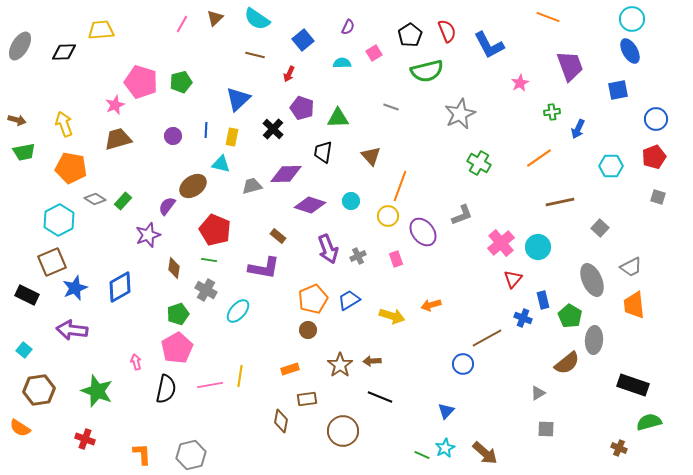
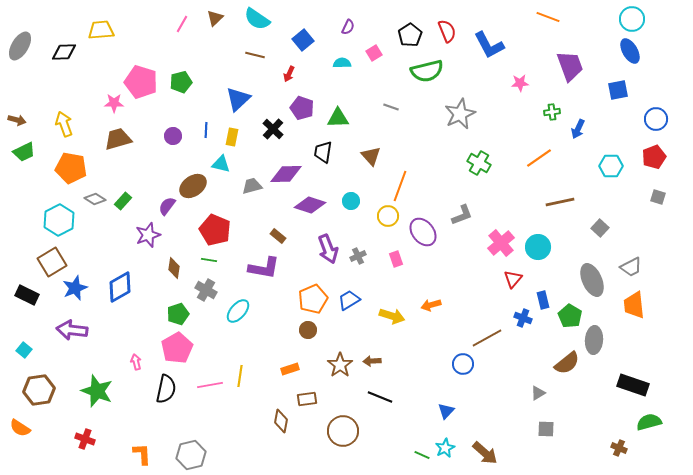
pink star at (520, 83): rotated 24 degrees clockwise
pink star at (115, 105): moved 1 px left, 2 px up; rotated 24 degrees clockwise
green trapezoid at (24, 152): rotated 15 degrees counterclockwise
brown square at (52, 262): rotated 8 degrees counterclockwise
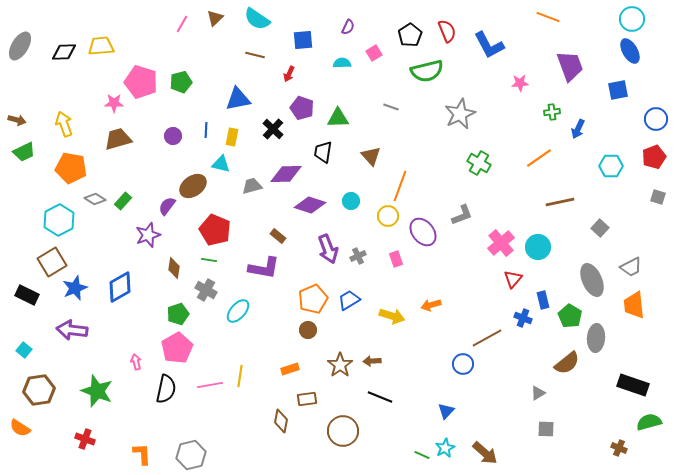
yellow trapezoid at (101, 30): moved 16 px down
blue square at (303, 40): rotated 35 degrees clockwise
blue triangle at (238, 99): rotated 32 degrees clockwise
gray ellipse at (594, 340): moved 2 px right, 2 px up
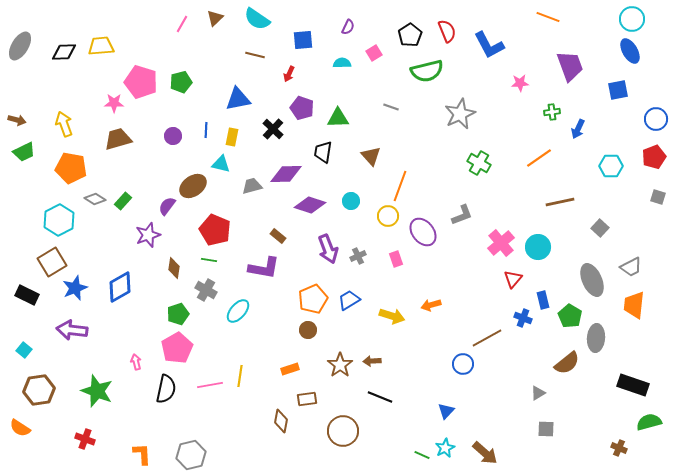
orange trapezoid at (634, 305): rotated 12 degrees clockwise
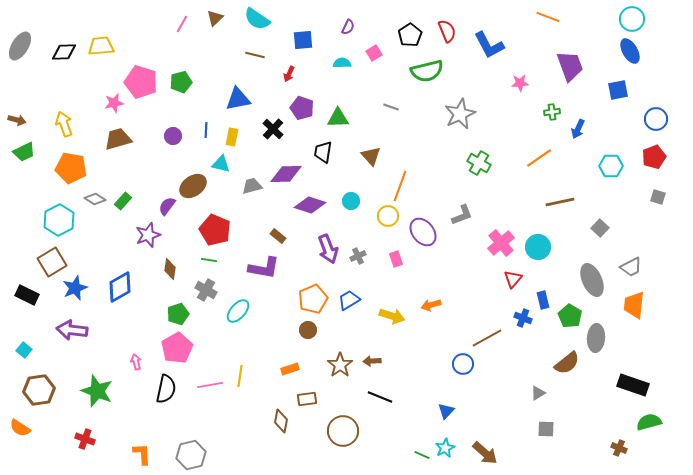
pink star at (114, 103): rotated 12 degrees counterclockwise
brown diamond at (174, 268): moved 4 px left, 1 px down
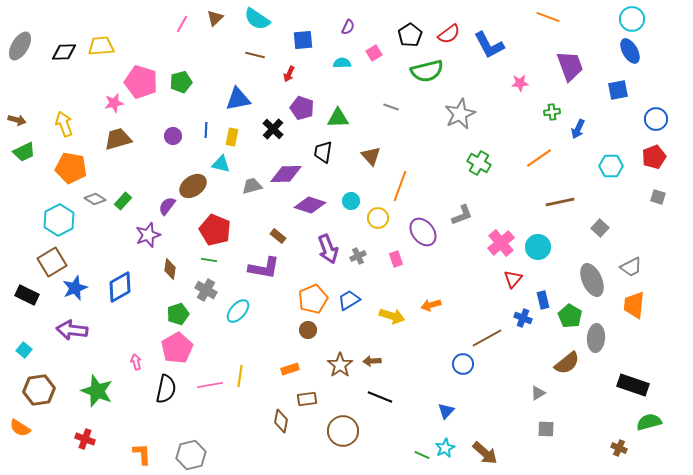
red semicircle at (447, 31): moved 2 px right, 3 px down; rotated 75 degrees clockwise
yellow circle at (388, 216): moved 10 px left, 2 px down
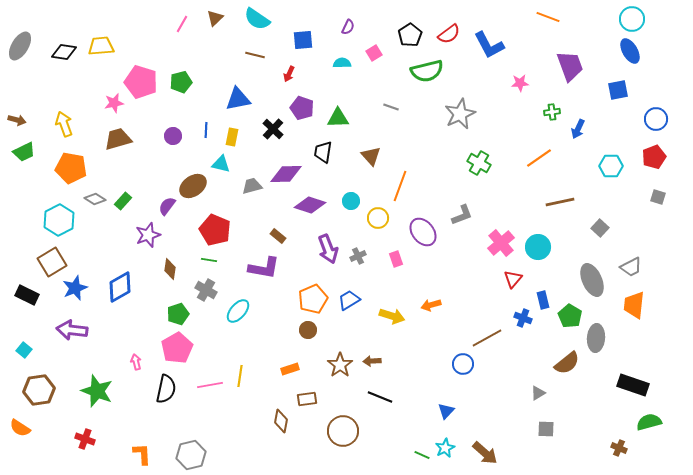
black diamond at (64, 52): rotated 10 degrees clockwise
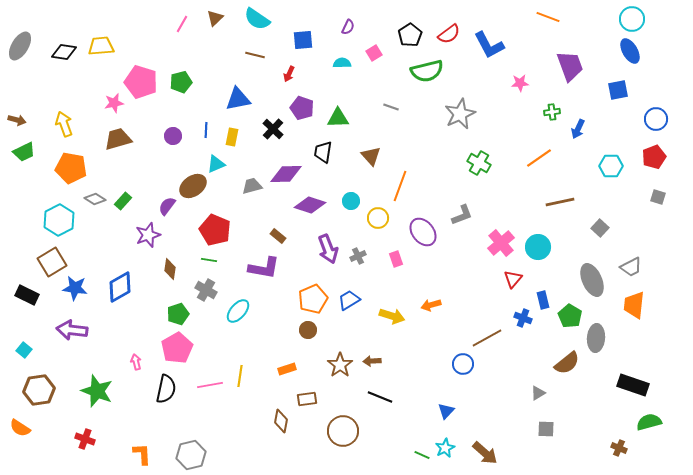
cyan triangle at (221, 164): moved 5 px left; rotated 36 degrees counterclockwise
blue star at (75, 288): rotated 30 degrees clockwise
orange rectangle at (290, 369): moved 3 px left
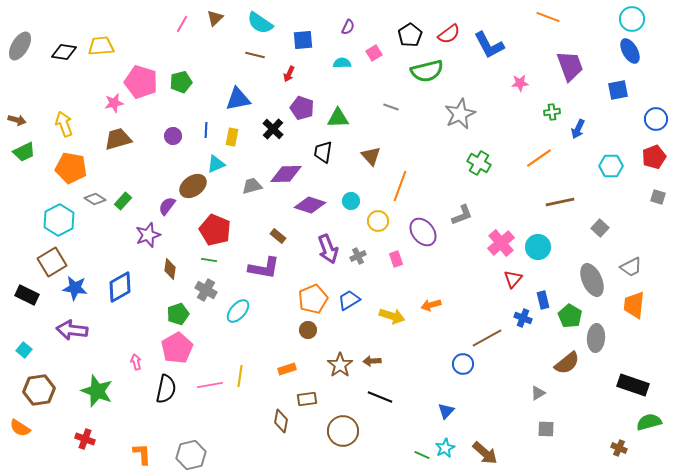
cyan semicircle at (257, 19): moved 3 px right, 4 px down
yellow circle at (378, 218): moved 3 px down
